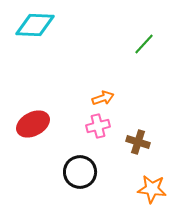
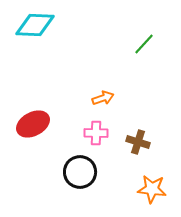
pink cross: moved 2 px left, 7 px down; rotated 15 degrees clockwise
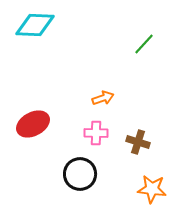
black circle: moved 2 px down
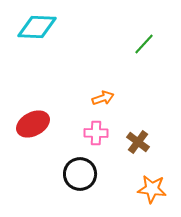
cyan diamond: moved 2 px right, 2 px down
brown cross: rotated 20 degrees clockwise
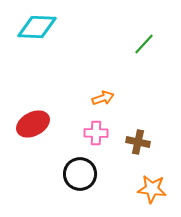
brown cross: rotated 25 degrees counterclockwise
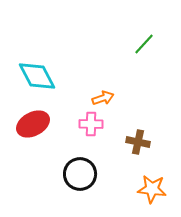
cyan diamond: moved 49 px down; rotated 60 degrees clockwise
pink cross: moved 5 px left, 9 px up
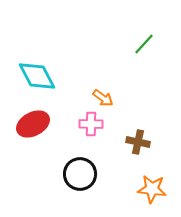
orange arrow: rotated 55 degrees clockwise
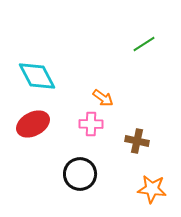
green line: rotated 15 degrees clockwise
brown cross: moved 1 px left, 1 px up
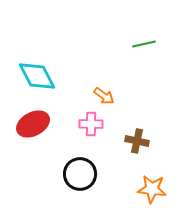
green line: rotated 20 degrees clockwise
orange arrow: moved 1 px right, 2 px up
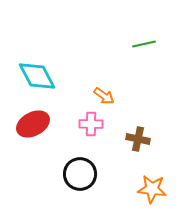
brown cross: moved 1 px right, 2 px up
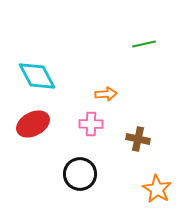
orange arrow: moved 2 px right, 2 px up; rotated 40 degrees counterclockwise
orange star: moved 5 px right; rotated 24 degrees clockwise
